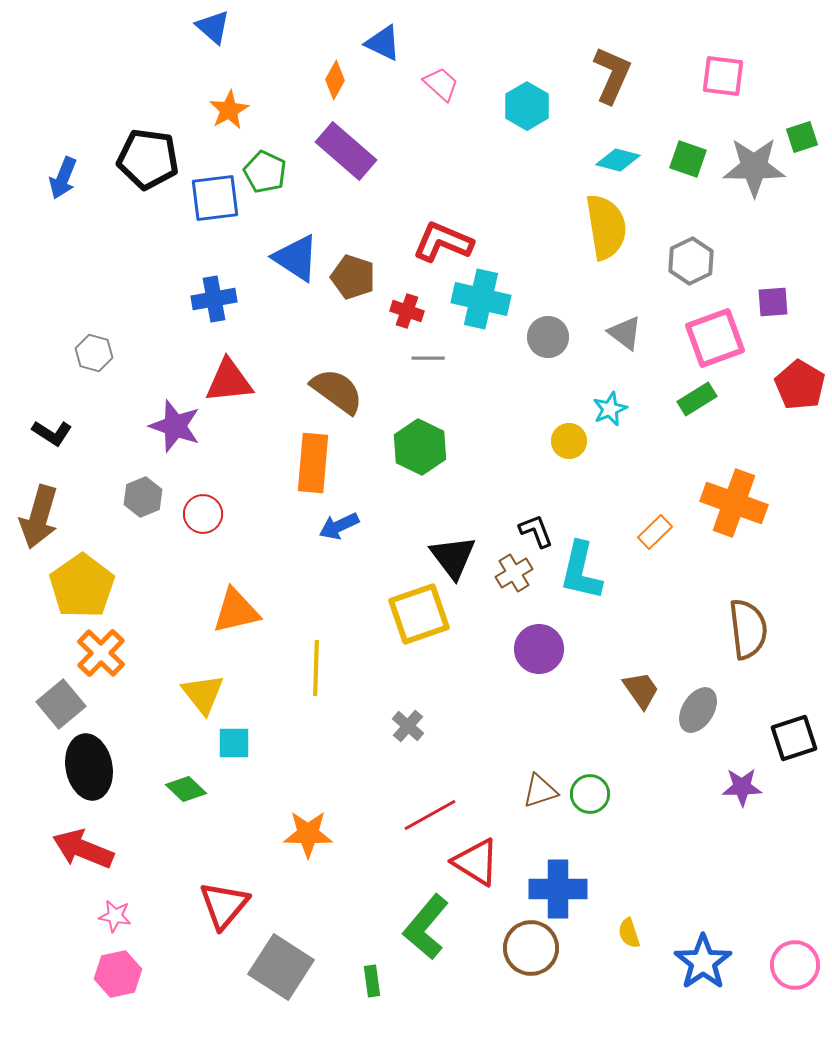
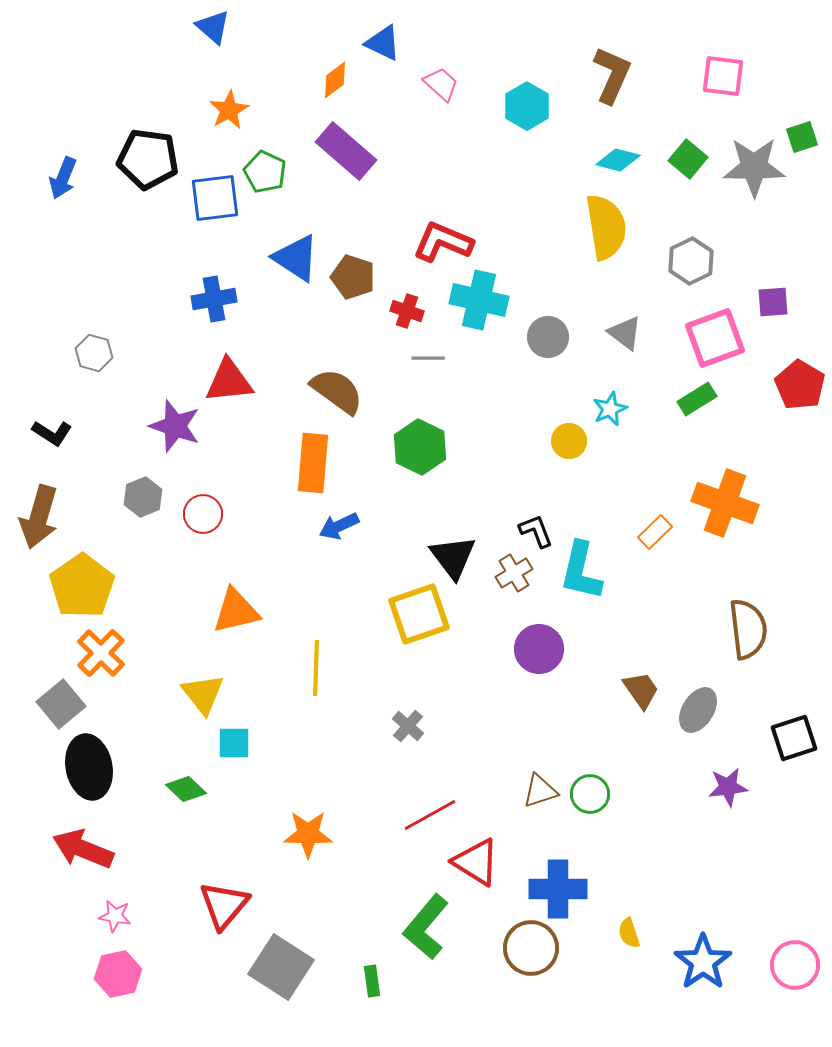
orange diamond at (335, 80): rotated 24 degrees clockwise
green square at (688, 159): rotated 21 degrees clockwise
cyan cross at (481, 299): moved 2 px left, 1 px down
orange cross at (734, 503): moved 9 px left
purple star at (742, 787): moved 14 px left; rotated 6 degrees counterclockwise
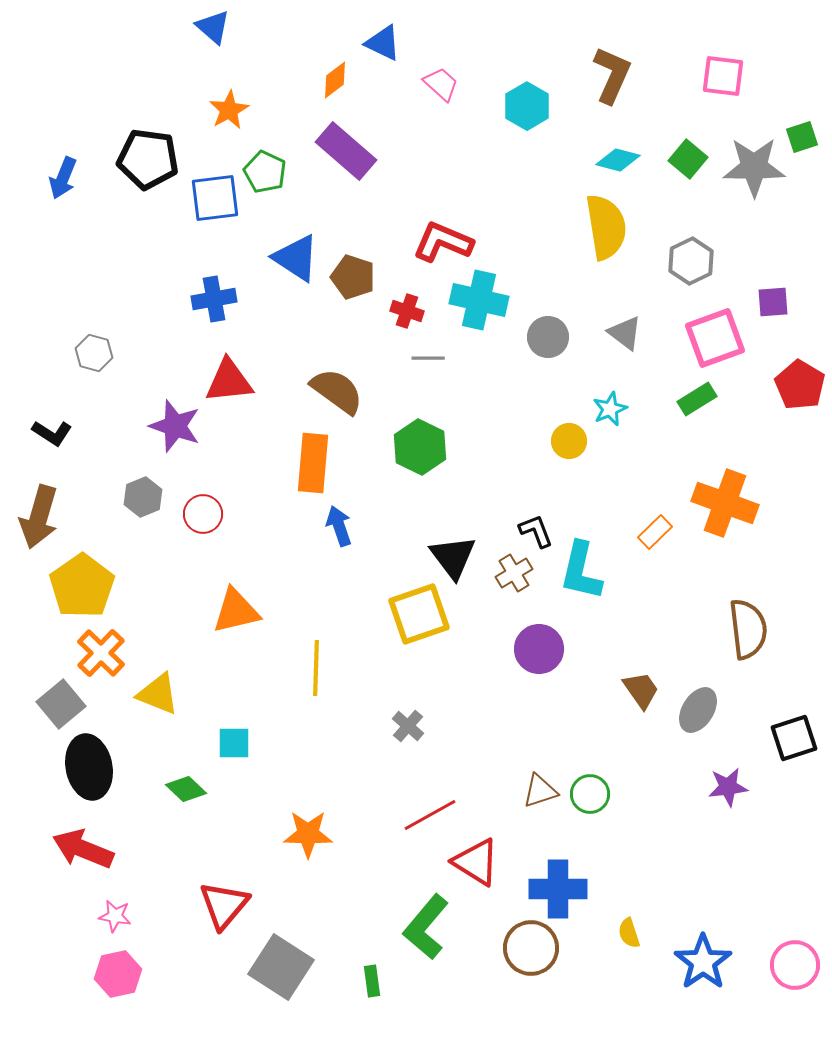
blue arrow at (339, 526): rotated 96 degrees clockwise
yellow triangle at (203, 694): moved 45 px left; rotated 30 degrees counterclockwise
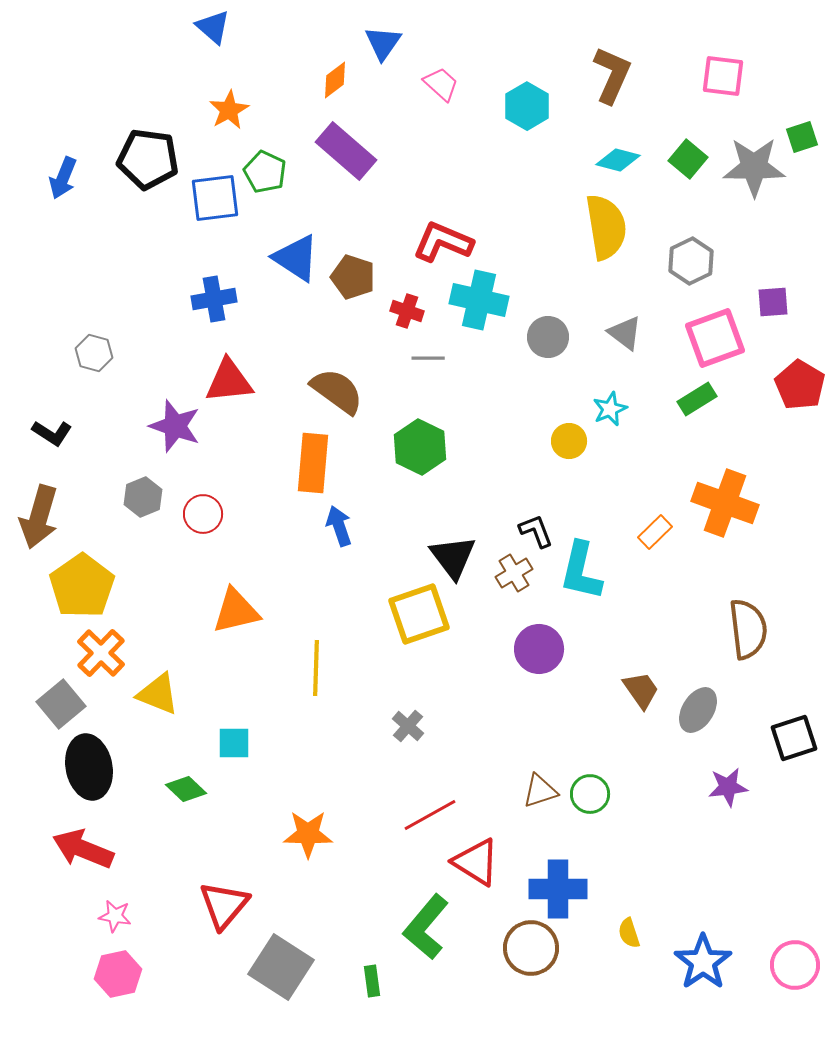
blue triangle at (383, 43): rotated 39 degrees clockwise
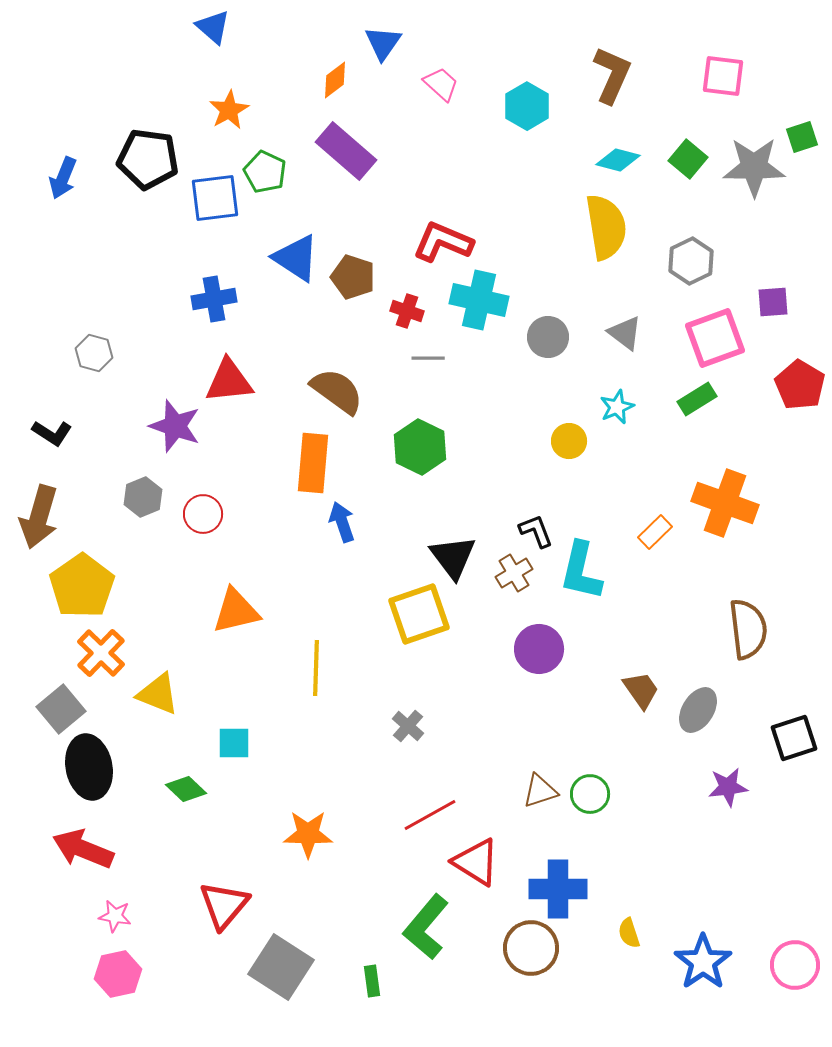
cyan star at (610, 409): moved 7 px right, 2 px up
blue arrow at (339, 526): moved 3 px right, 4 px up
gray square at (61, 704): moved 5 px down
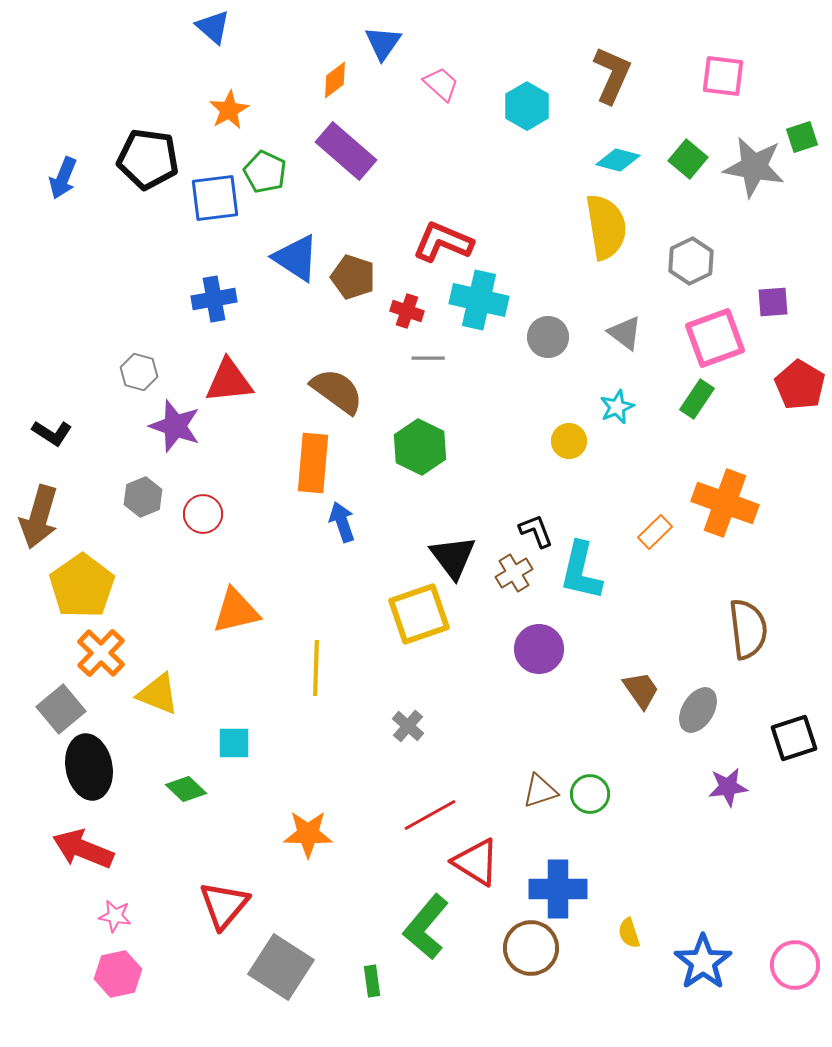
gray star at (754, 167): rotated 10 degrees clockwise
gray hexagon at (94, 353): moved 45 px right, 19 px down
green rectangle at (697, 399): rotated 24 degrees counterclockwise
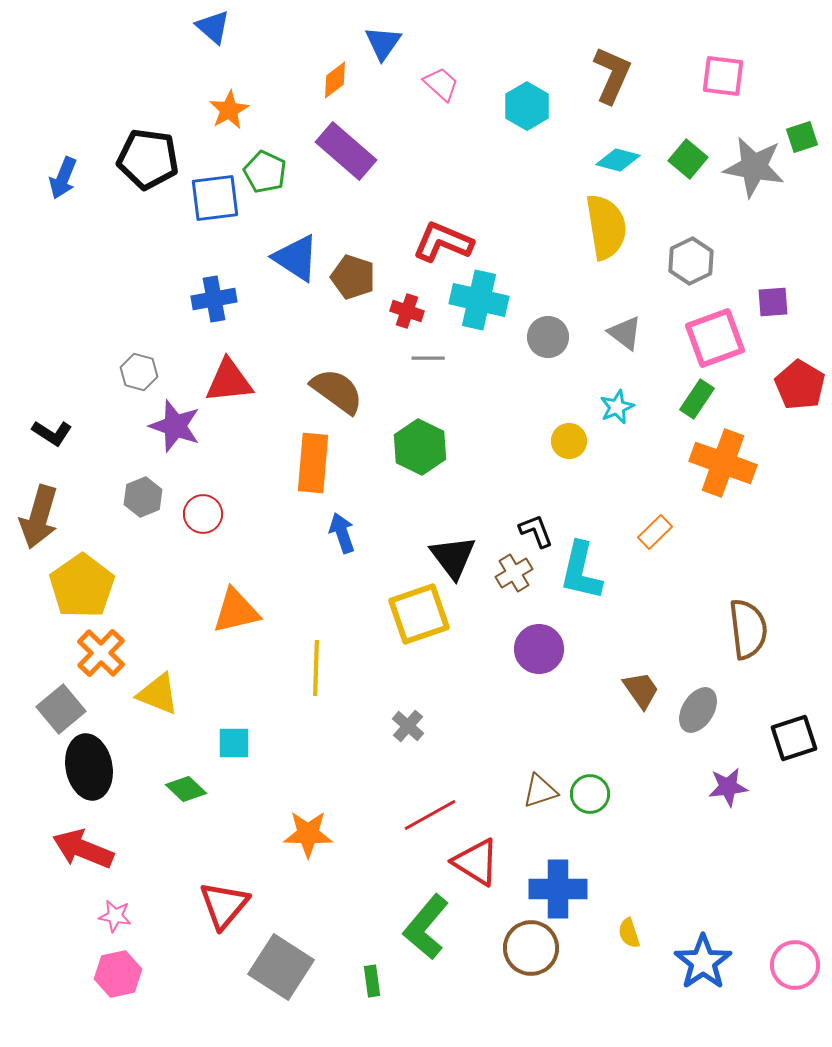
orange cross at (725, 503): moved 2 px left, 40 px up
blue arrow at (342, 522): moved 11 px down
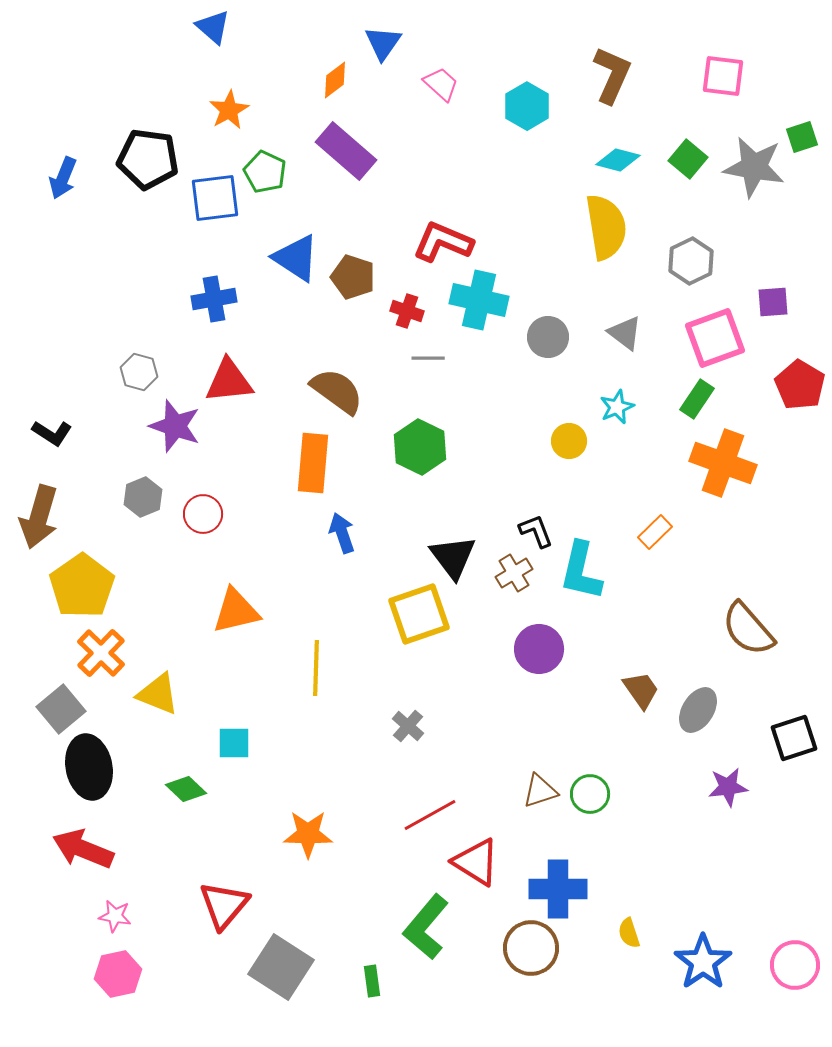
brown semicircle at (748, 629): rotated 146 degrees clockwise
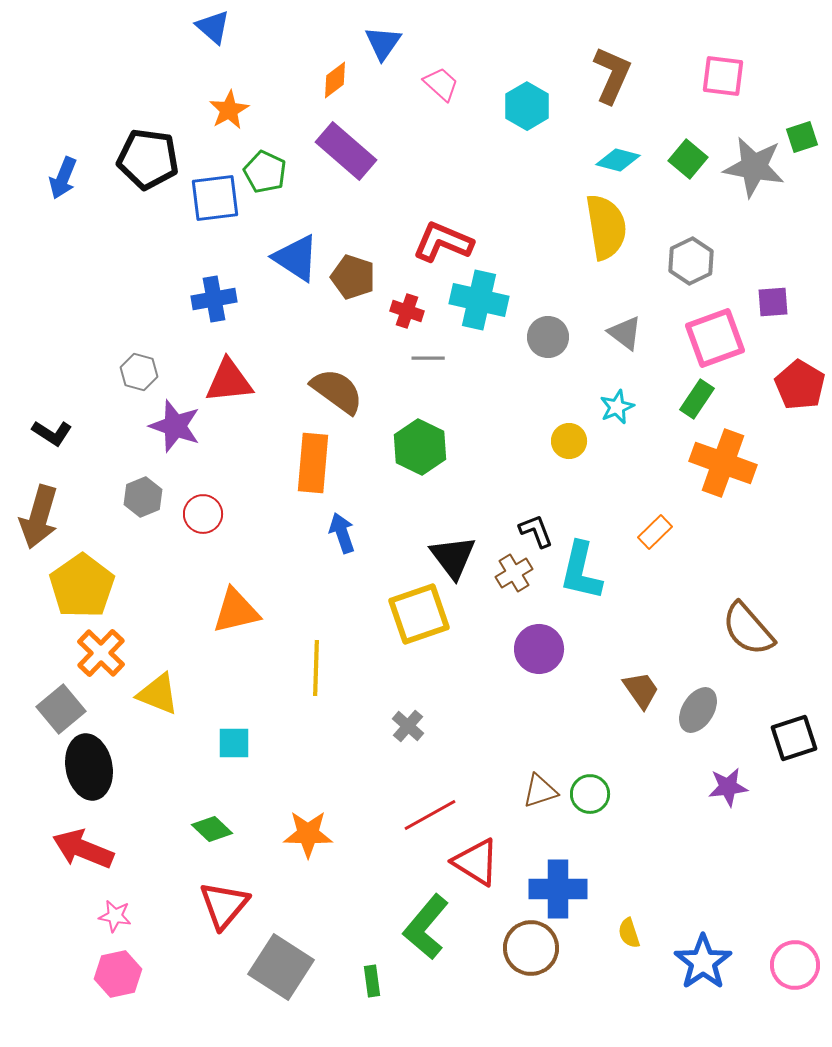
green diamond at (186, 789): moved 26 px right, 40 px down
